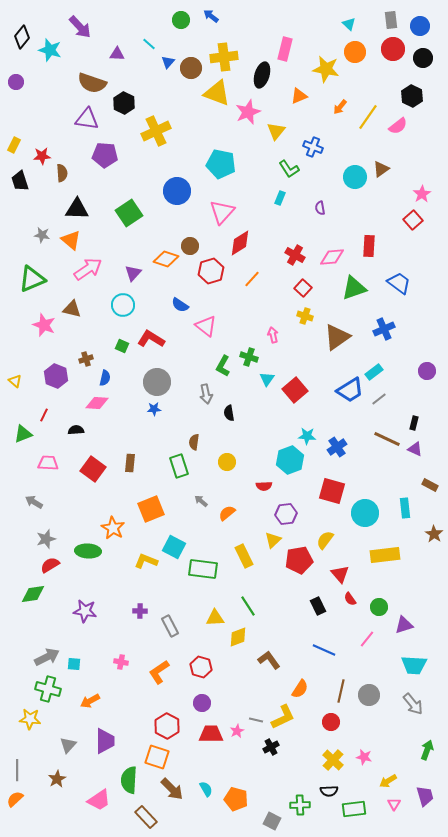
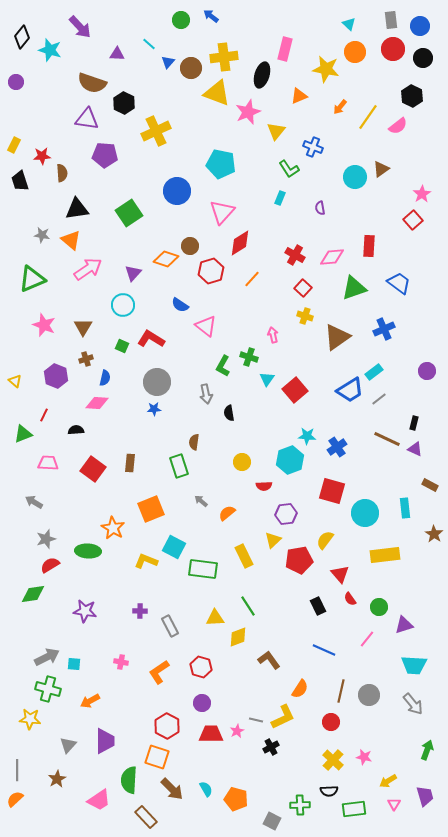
black triangle at (77, 209): rotated 10 degrees counterclockwise
brown triangle at (72, 309): moved 11 px right, 18 px down; rotated 48 degrees clockwise
yellow circle at (227, 462): moved 15 px right
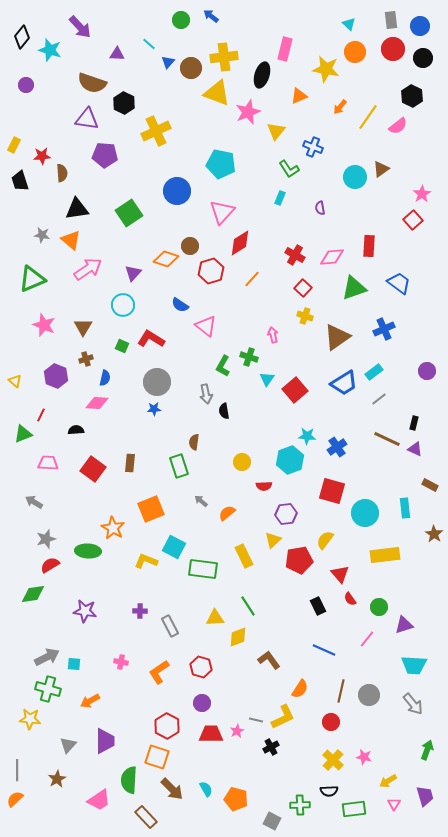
purple circle at (16, 82): moved 10 px right, 3 px down
blue trapezoid at (350, 390): moved 6 px left, 7 px up
black semicircle at (229, 413): moved 5 px left, 2 px up
red line at (44, 415): moved 3 px left
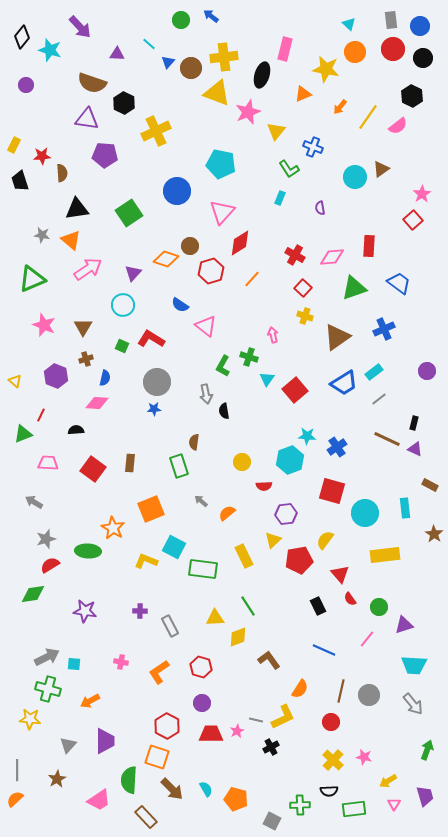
orange triangle at (299, 96): moved 4 px right, 2 px up
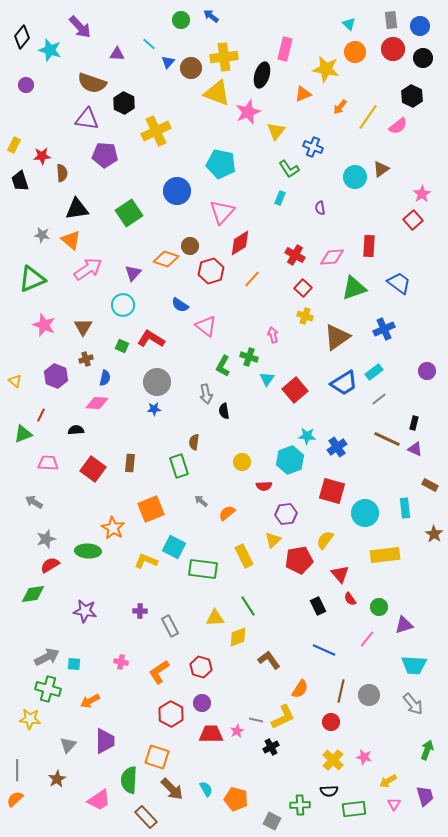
red hexagon at (167, 726): moved 4 px right, 12 px up
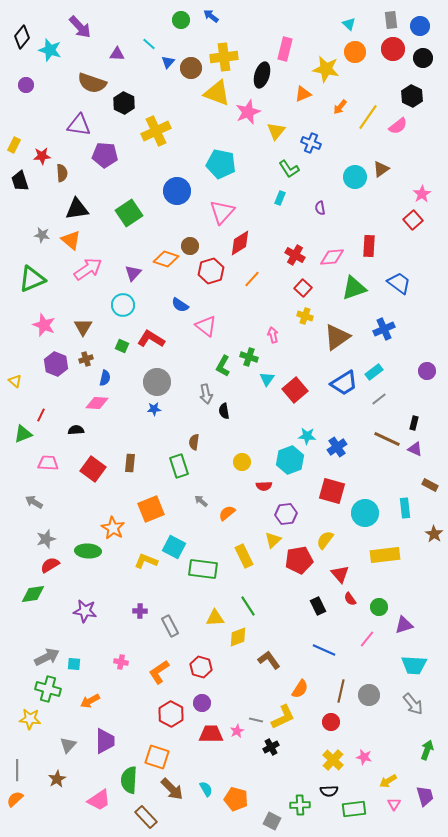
purple triangle at (87, 119): moved 8 px left, 6 px down
blue cross at (313, 147): moved 2 px left, 4 px up
purple hexagon at (56, 376): moved 12 px up
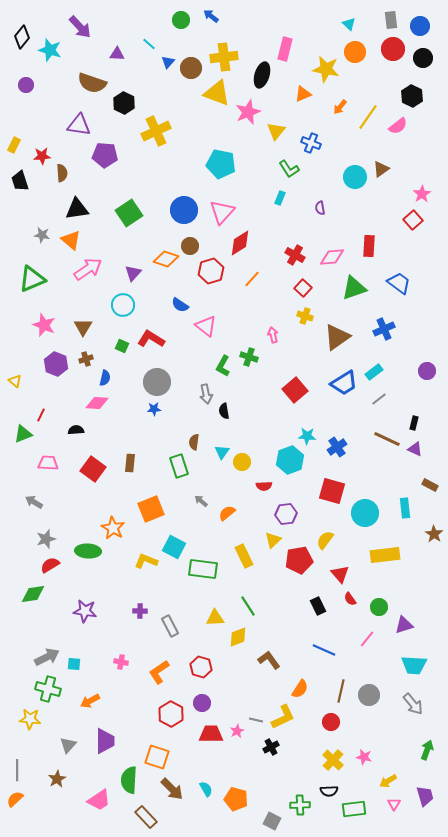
blue circle at (177, 191): moved 7 px right, 19 px down
cyan triangle at (267, 379): moved 45 px left, 73 px down
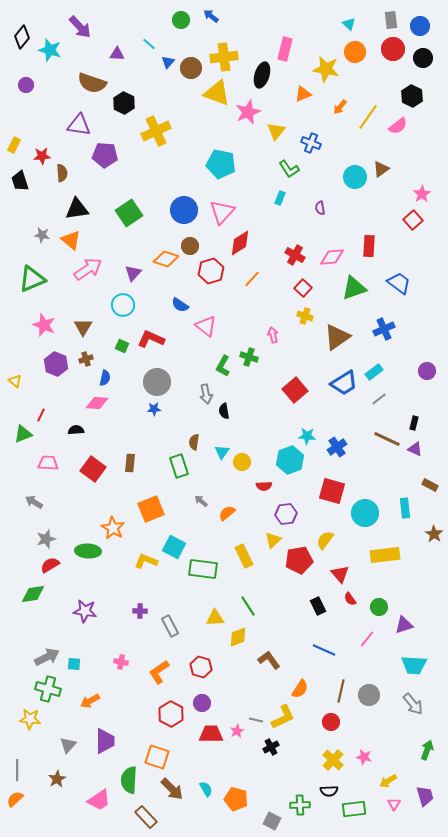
red L-shape at (151, 339): rotated 8 degrees counterclockwise
